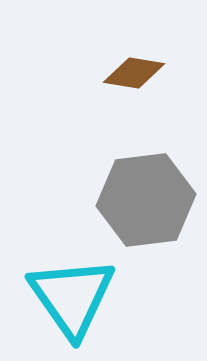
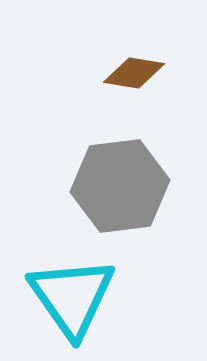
gray hexagon: moved 26 px left, 14 px up
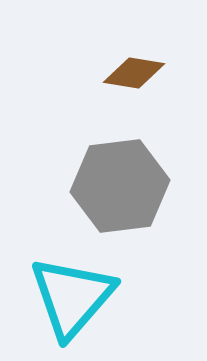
cyan triangle: rotated 16 degrees clockwise
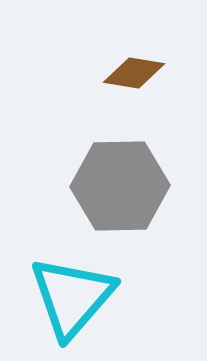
gray hexagon: rotated 6 degrees clockwise
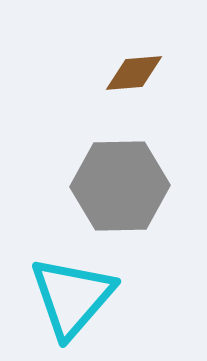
brown diamond: rotated 14 degrees counterclockwise
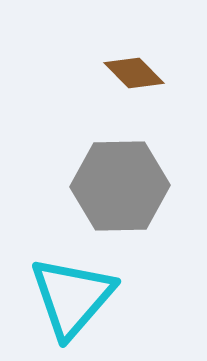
brown diamond: rotated 50 degrees clockwise
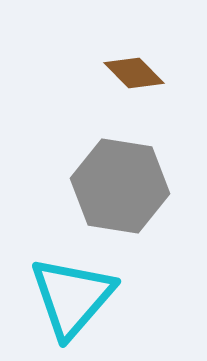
gray hexagon: rotated 10 degrees clockwise
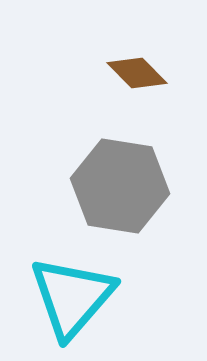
brown diamond: moved 3 px right
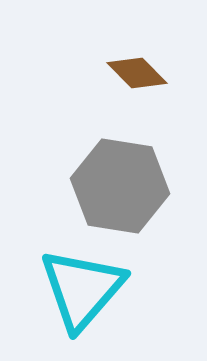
cyan triangle: moved 10 px right, 8 px up
